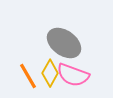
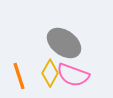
orange line: moved 9 px left; rotated 12 degrees clockwise
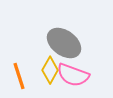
yellow diamond: moved 3 px up
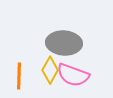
gray ellipse: rotated 32 degrees counterclockwise
orange line: rotated 20 degrees clockwise
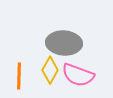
pink semicircle: moved 5 px right
